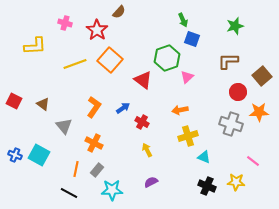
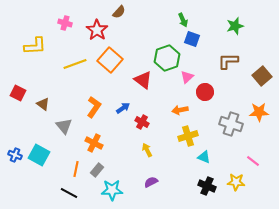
red circle: moved 33 px left
red square: moved 4 px right, 8 px up
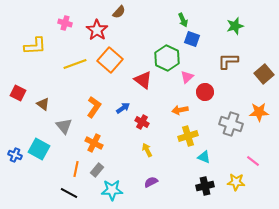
green hexagon: rotated 15 degrees counterclockwise
brown square: moved 2 px right, 2 px up
cyan square: moved 6 px up
black cross: moved 2 px left; rotated 36 degrees counterclockwise
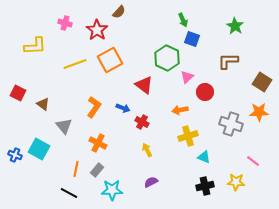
green star: rotated 24 degrees counterclockwise
orange square: rotated 20 degrees clockwise
brown square: moved 2 px left, 8 px down; rotated 18 degrees counterclockwise
red triangle: moved 1 px right, 5 px down
blue arrow: rotated 56 degrees clockwise
orange cross: moved 4 px right
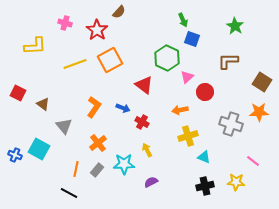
orange cross: rotated 24 degrees clockwise
cyan star: moved 12 px right, 26 px up
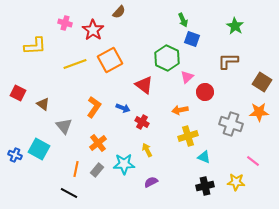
red star: moved 4 px left
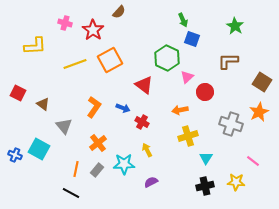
orange star: rotated 24 degrees counterclockwise
cyan triangle: moved 2 px right, 1 px down; rotated 40 degrees clockwise
black line: moved 2 px right
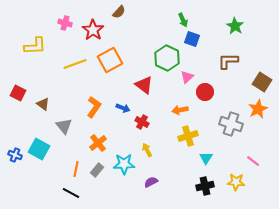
orange star: moved 1 px left, 3 px up
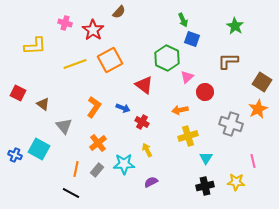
pink line: rotated 40 degrees clockwise
